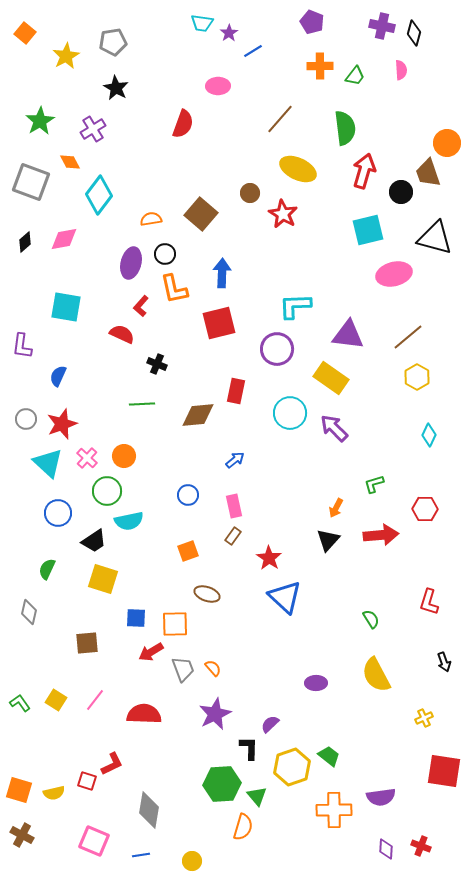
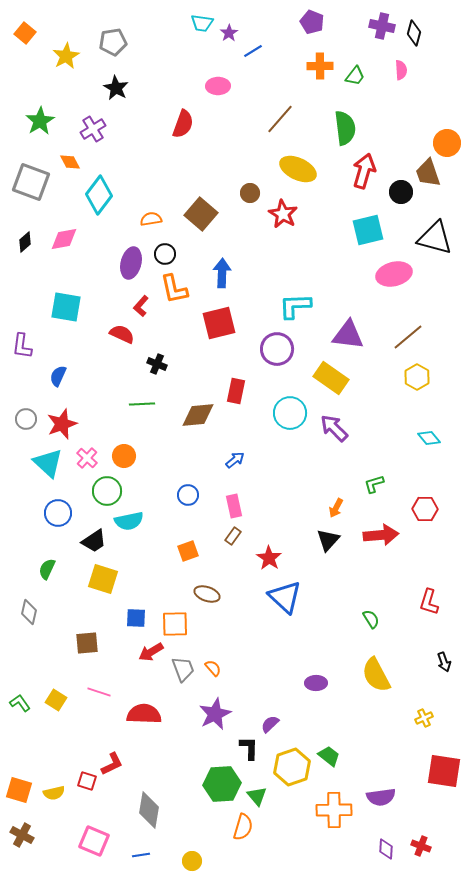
cyan diamond at (429, 435): moved 3 px down; rotated 65 degrees counterclockwise
pink line at (95, 700): moved 4 px right, 8 px up; rotated 70 degrees clockwise
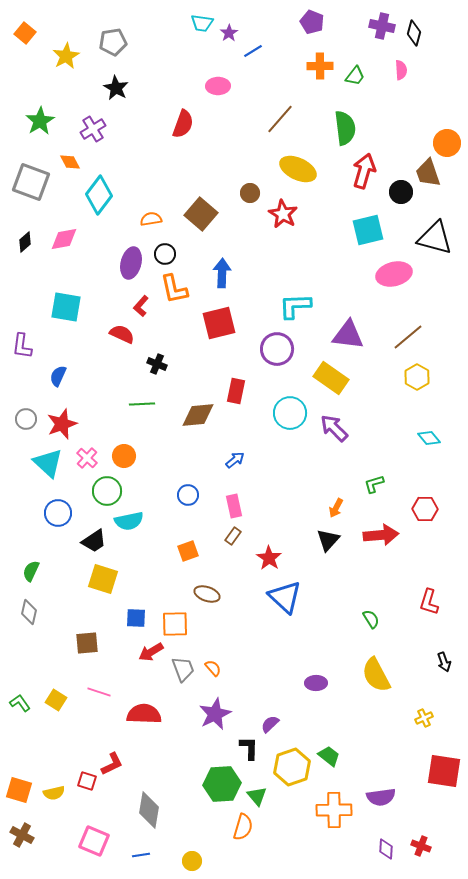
green semicircle at (47, 569): moved 16 px left, 2 px down
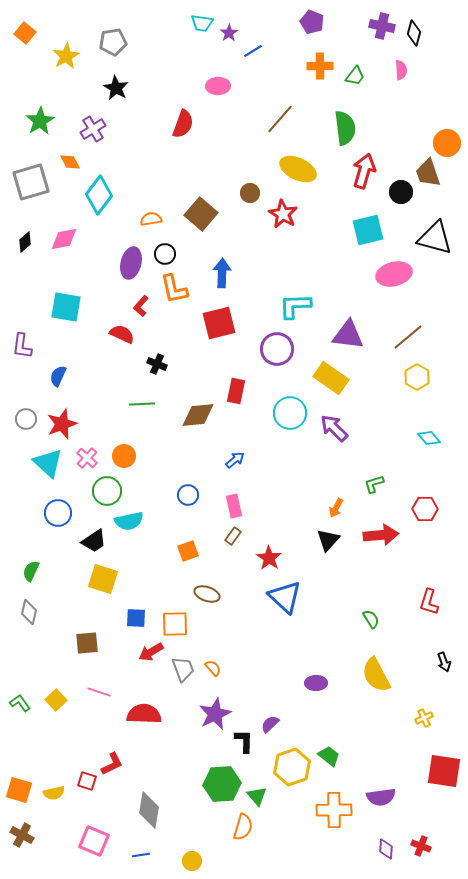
gray square at (31, 182): rotated 36 degrees counterclockwise
yellow square at (56, 700): rotated 15 degrees clockwise
black L-shape at (249, 748): moved 5 px left, 7 px up
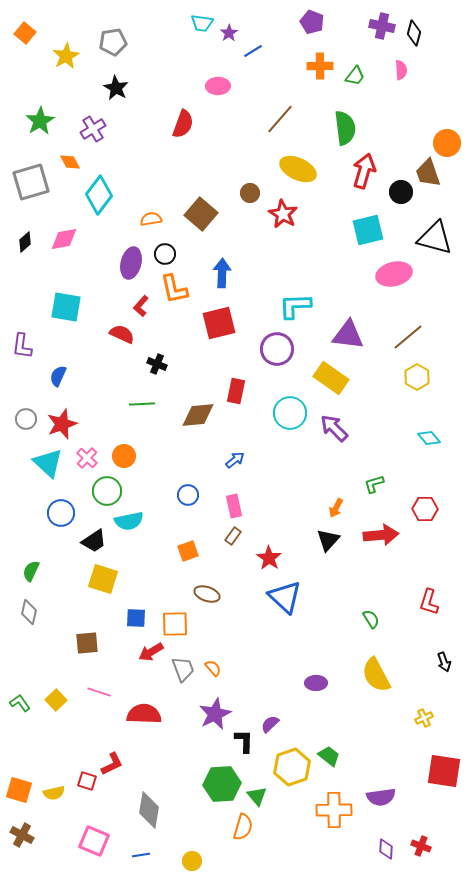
blue circle at (58, 513): moved 3 px right
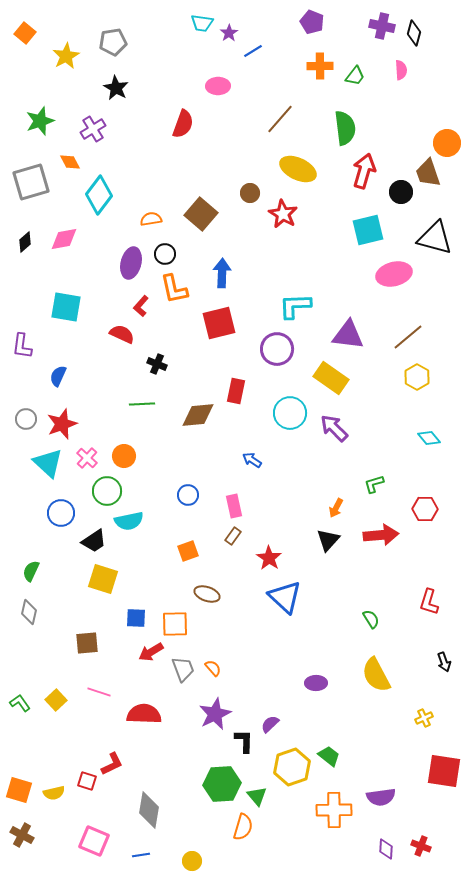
green star at (40, 121): rotated 12 degrees clockwise
blue arrow at (235, 460): moved 17 px right; rotated 108 degrees counterclockwise
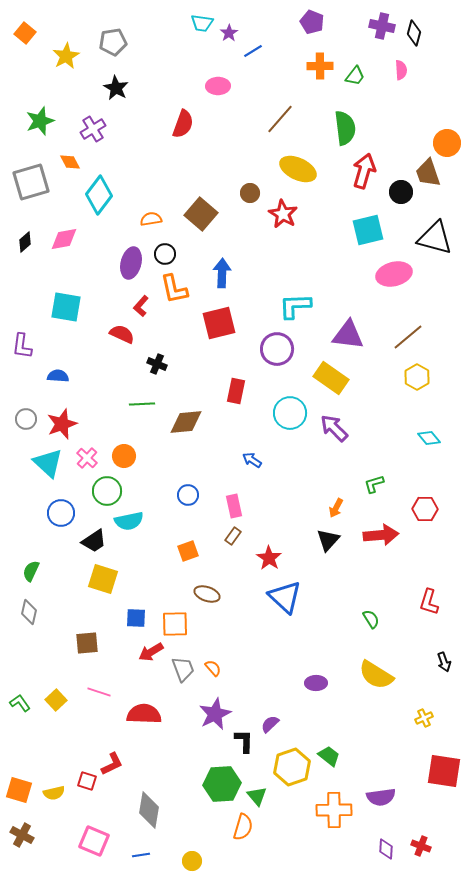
blue semicircle at (58, 376): rotated 70 degrees clockwise
brown diamond at (198, 415): moved 12 px left, 7 px down
yellow semicircle at (376, 675): rotated 30 degrees counterclockwise
